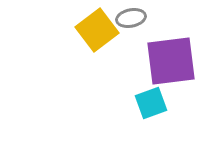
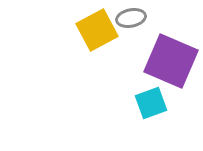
yellow square: rotated 9 degrees clockwise
purple square: rotated 30 degrees clockwise
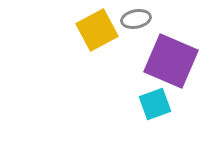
gray ellipse: moved 5 px right, 1 px down
cyan square: moved 4 px right, 1 px down
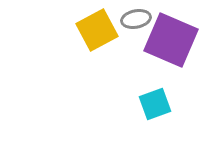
purple square: moved 21 px up
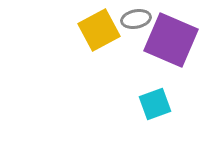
yellow square: moved 2 px right
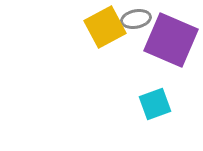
yellow square: moved 6 px right, 3 px up
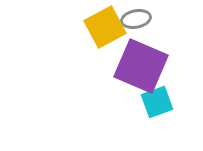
purple square: moved 30 px left, 26 px down
cyan square: moved 2 px right, 2 px up
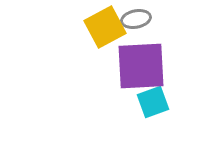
purple square: rotated 26 degrees counterclockwise
cyan square: moved 4 px left
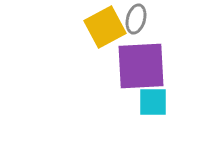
gray ellipse: rotated 64 degrees counterclockwise
cyan square: rotated 20 degrees clockwise
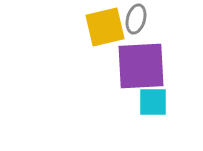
yellow square: rotated 15 degrees clockwise
